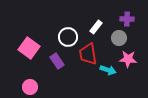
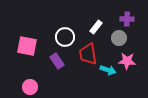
white circle: moved 3 px left
pink square: moved 2 px left, 2 px up; rotated 25 degrees counterclockwise
pink star: moved 1 px left, 2 px down
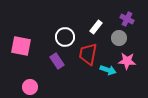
purple cross: rotated 24 degrees clockwise
pink square: moved 6 px left
red trapezoid: rotated 20 degrees clockwise
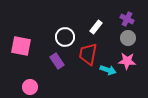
gray circle: moved 9 px right
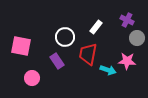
purple cross: moved 1 px down
gray circle: moved 9 px right
pink circle: moved 2 px right, 9 px up
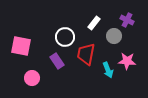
white rectangle: moved 2 px left, 4 px up
gray circle: moved 23 px left, 2 px up
red trapezoid: moved 2 px left
cyan arrow: rotated 49 degrees clockwise
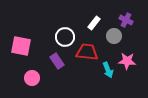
purple cross: moved 1 px left
red trapezoid: moved 1 px right, 2 px up; rotated 85 degrees clockwise
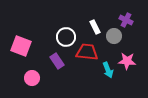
white rectangle: moved 1 px right, 4 px down; rotated 64 degrees counterclockwise
white circle: moved 1 px right
pink square: rotated 10 degrees clockwise
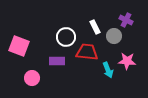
pink square: moved 2 px left
purple rectangle: rotated 56 degrees counterclockwise
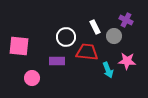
pink square: rotated 15 degrees counterclockwise
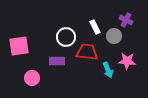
pink square: rotated 15 degrees counterclockwise
